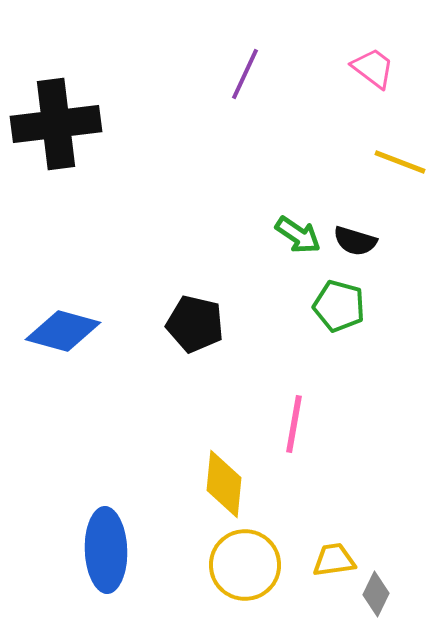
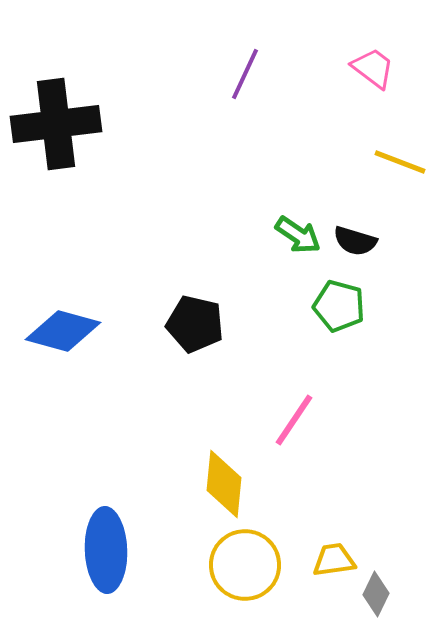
pink line: moved 4 px up; rotated 24 degrees clockwise
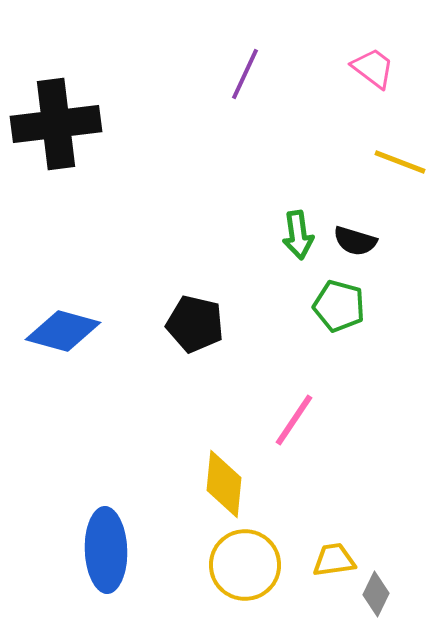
green arrow: rotated 48 degrees clockwise
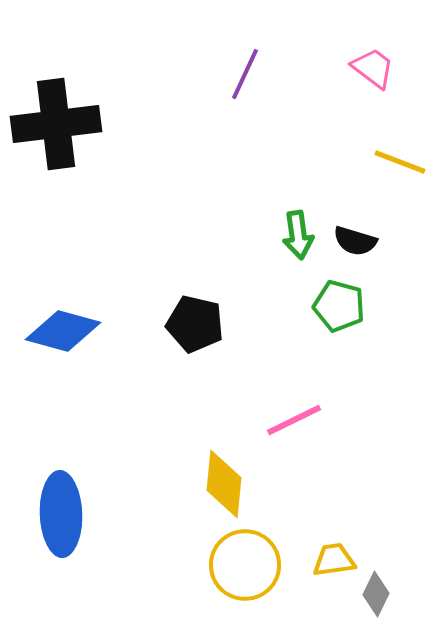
pink line: rotated 30 degrees clockwise
blue ellipse: moved 45 px left, 36 px up
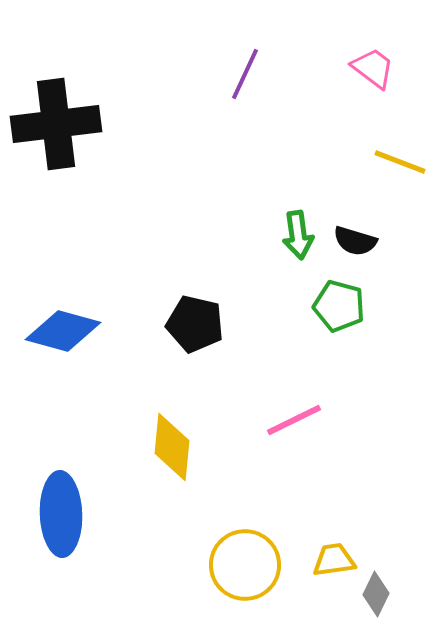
yellow diamond: moved 52 px left, 37 px up
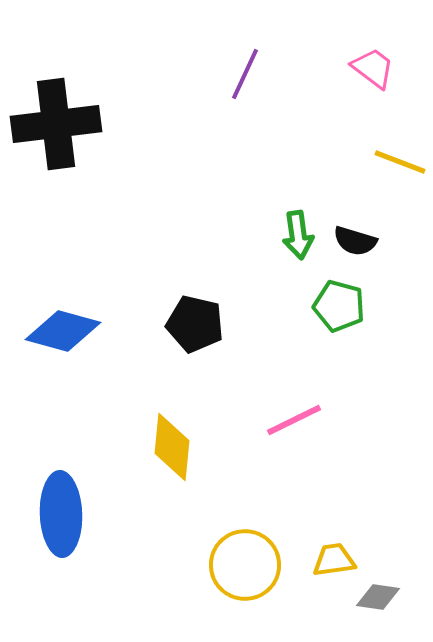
gray diamond: moved 2 px right, 3 px down; rotated 72 degrees clockwise
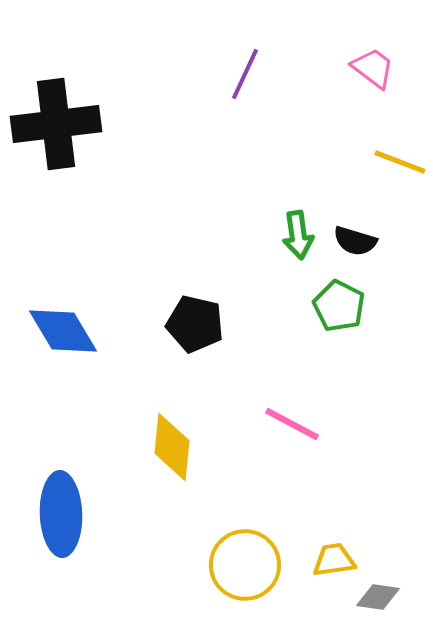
green pentagon: rotated 12 degrees clockwise
blue diamond: rotated 44 degrees clockwise
pink line: moved 2 px left, 4 px down; rotated 54 degrees clockwise
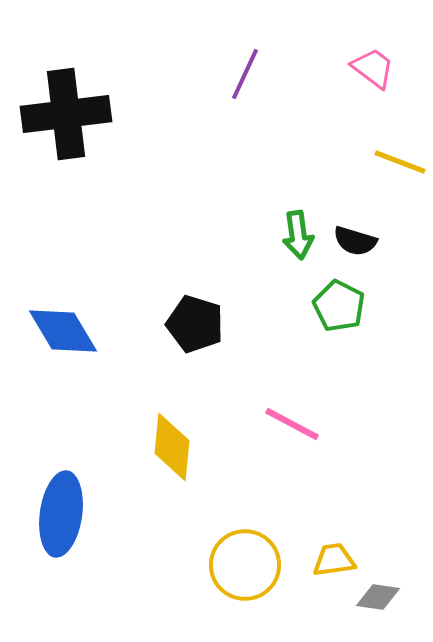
black cross: moved 10 px right, 10 px up
black pentagon: rotated 4 degrees clockwise
blue ellipse: rotated 10 degrees clockwise
